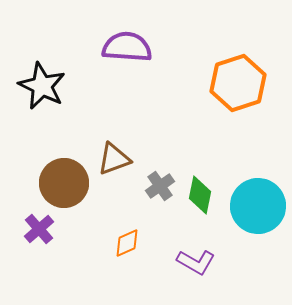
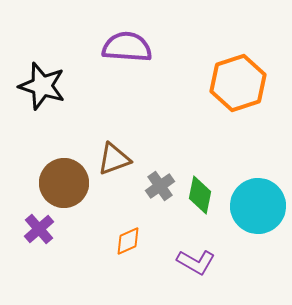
black star: rotated 9 degrees counterclockwise
orange diamond: moved 1 px right, 2 px up
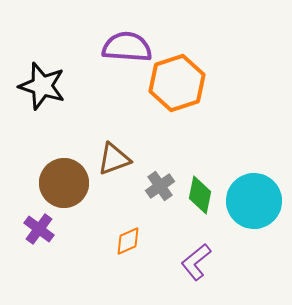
orange hexagon: moved 61 px left
cyan circle: moved 4 px left, 5 px up
purple cross: rotated 12 degrees counterclockwise
purple L-shape: rotated 111 degrees clockwise
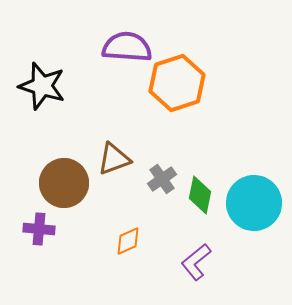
gray cross: moved 2 px right, 7 px up
cyan circle: moved 2 px down
purple cross: rotated 32 degrees counterclockwise
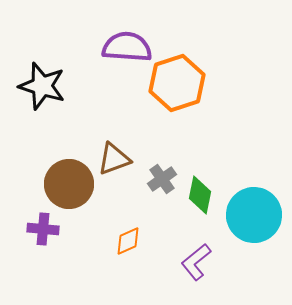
brown circle: moved 5 px right, 1 px down
cyan circle: moved 12 px down
purple cross: moved 4 px right
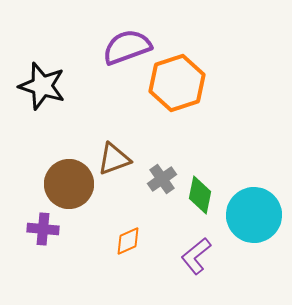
purple semicircle: rotated 24 degrees counterclockwise
purple L-shape: moved 6 px up
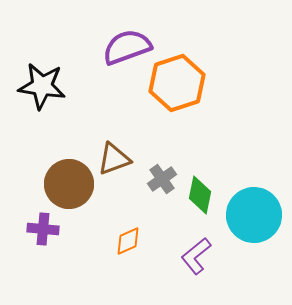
black star: rotated 9 degrees counterclockwise
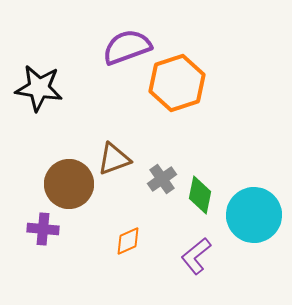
black star: moved 3 px left, 2 px down
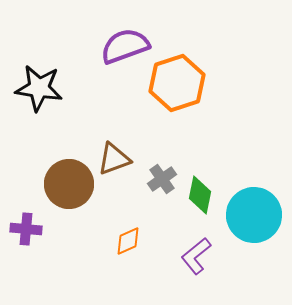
purple semicircle: moved 2 px left, 1 px up
purple cross: moved 17 px left
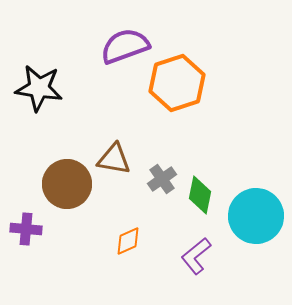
brown triangle: rotated 30 degrees clockwise
brown circle: moved 2 px left
cyan circle: moved 2 px right, 1 px down
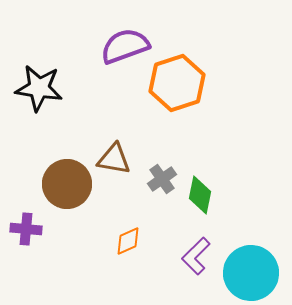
cyan circle: moved 5 px left, 57 px down
purple L-shape: rotated 6 degrees counterclockwise
